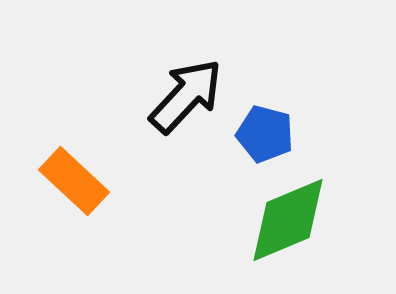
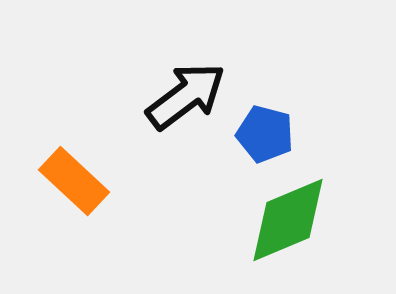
black arrow: rotated 10 degrees clockwise
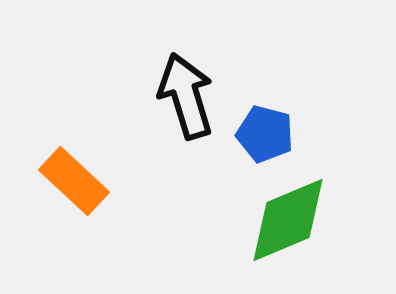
black arrow: rotated 70 degrees counterclockwise
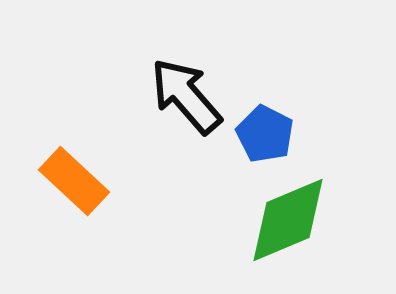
black arrow: rotated 24 degrees counterclockwise
blue pentagon: rotated 12 degrees clockwise
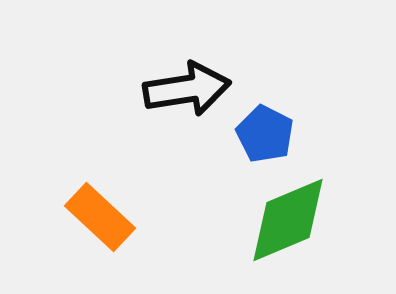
black arrow: moved 1 px right, 7 px up; rotated 122 degrees clockwise
orange rectangle: moved 26 px right, 36 px down
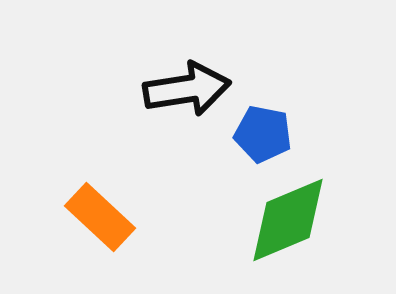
blue pentagon: moved 2 px left; rotated 16 degrees counterclockwise
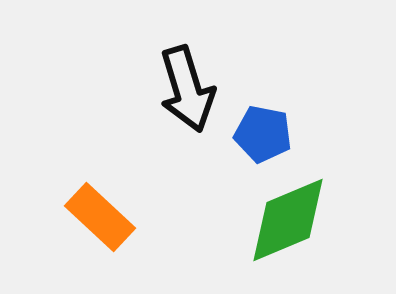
black arrow: rotated 82 degrees clockwise
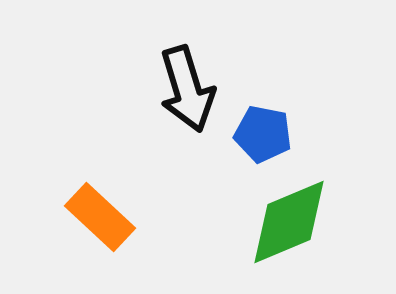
green diamond: moved 1 px right, 2 px down
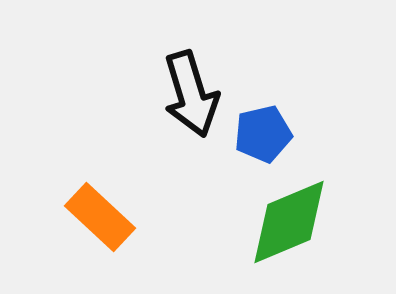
black arrow: moved 4 px right, 5 px down
blue pentagon: rotated 24 degrees counterclockwise
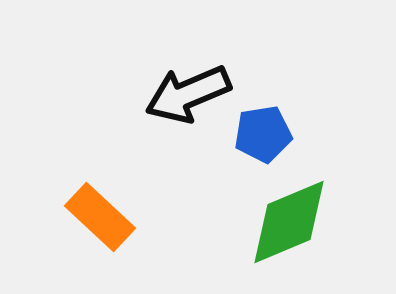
black arrow: moved 3 px left; rotated 84 degrees clockwise
blue pentagon: rotated 4 degrees clockwise
